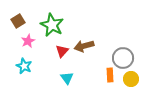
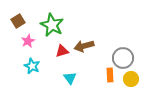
red triangle: rotated 32 degrees clockwise
cyan star: moved 8 px right
cyan triangle: moved 3 px right
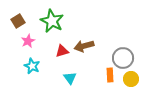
green star: moved 4 px up
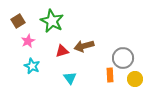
yellow circle: moved 4 px right
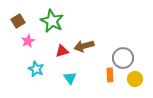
cyan star: moved 4 px right, 3 px down
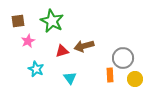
brown square: rotated 24 degrees clockwise
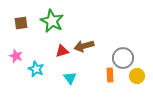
brown square: moved 3 px right, 2 px down
pink star: moved 12 px left, 15 px down; rotated 24 degrees counterclockwise
yellow circle: moved 2 px right, 3 px up
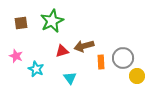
green star: rotated 20 degrees clockwise
orange rectangle: moved 9 px left, 13 px up
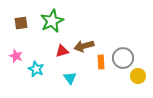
yellow circle: moved 1 px right
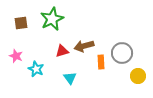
green star: moved 2 px up
gray circle: moved 1 px left, 5 px up
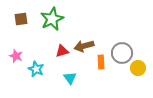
brown square: moved 4 px up
yellow circle: moved 8 px up
